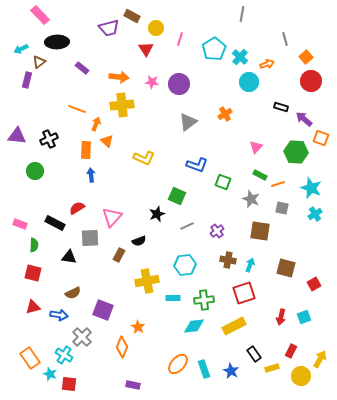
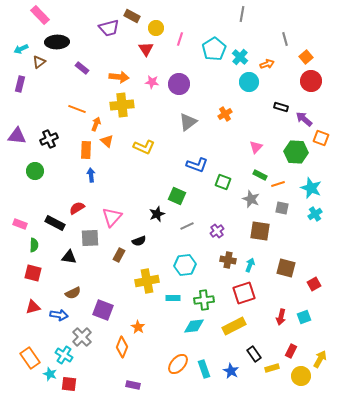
purple rectangle at (27, 80): moved 7 px left, 4 px down
yellow L-shape at (144, 158): moved 11 px up
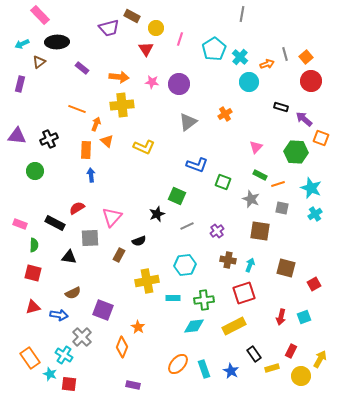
gray line at (285, 39): moved 15 px down
cyan arrow at (21, 49): moved 1 px right, 5 px up
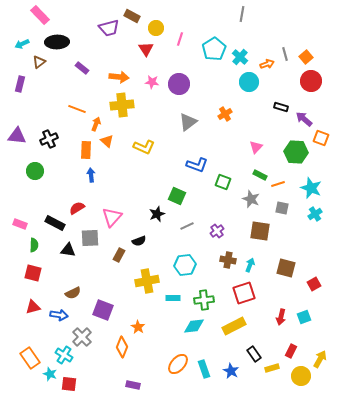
black triangle at (69, 257): moved 1 px left, 7 px up
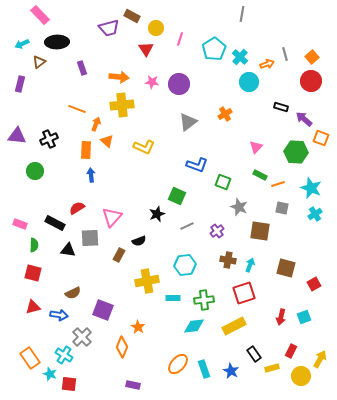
orange square at (306, 57): moved 6 px right
purple rectangle at (82, 68): rotated 32 degrees clockwise
gray star at (251, 199): moved 12 px left, 8 px down
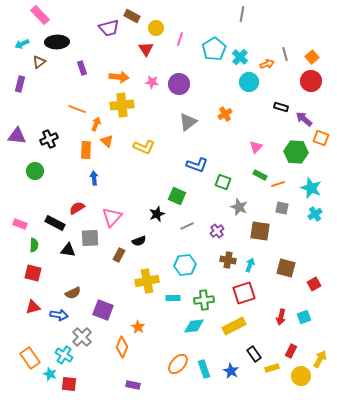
blue arrow at (91, 175): moved 3 px right, 3 px down
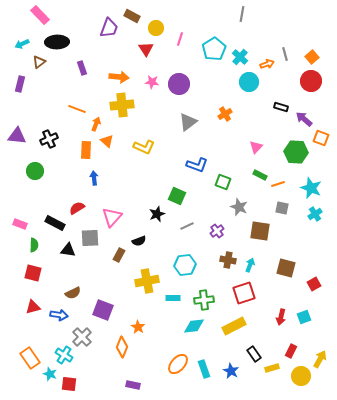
purple trapezoid at (109, 28): rotated 55 degrees counterclockwise
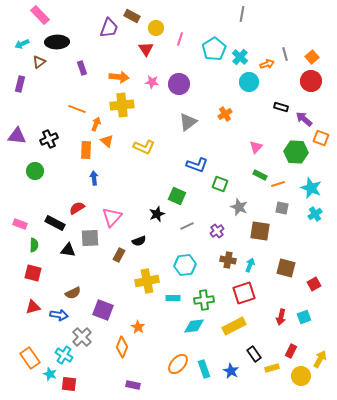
green square at (223, 182): moved 3 px left, 2 px down
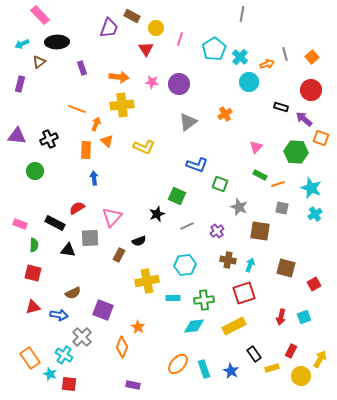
red circle at (311, 81): moved 9 px down
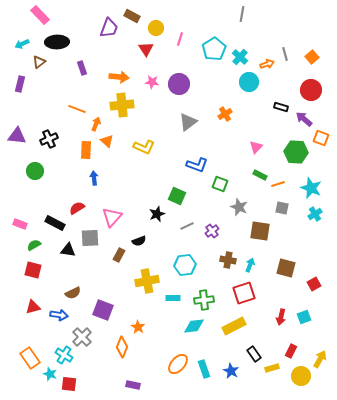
purple cross at (217, 231): moved 5 px left
green semicircle at (34, 245): rotated 120 degrees counterclockwise
red square at (33, 273): moved 3 px up
